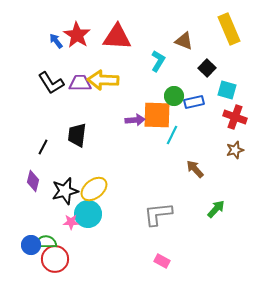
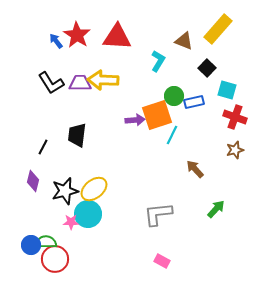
yellow rectangle: moved 11 px left; rotated 64 degrees clockwise
orange square: rotated 20 degrees counterclockwise
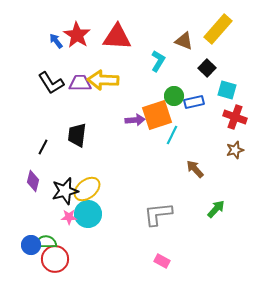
yellow ellipse: moved 7 px left
pink star: moved 2 px left, 5 px up
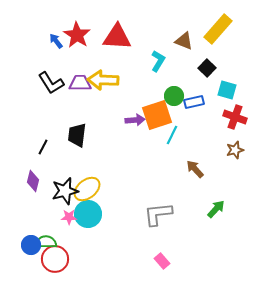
pink rectangle: rotated 21 degrees clockwise
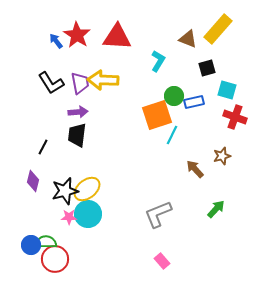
brown triangle: moved 4 px right, 2 px up
black square: rotated 30 degrees clockwise
purple trapezoid: rotated 80 degrees clockwise
purple arrow: moved 57 px left, 8 px up
brown star: moved 13 px left, 6 px down
gray L-shape: rotated 16 degrees counterclockwise
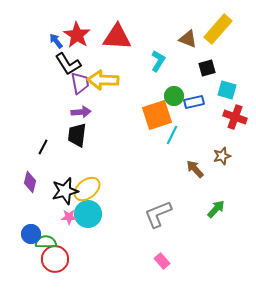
black L-shape: moved 17 px right, 19 px up
purple arrow: moved 3 px right
purple diamond: moved 3 px left, 1 px down
blue circle: moved 11 px up
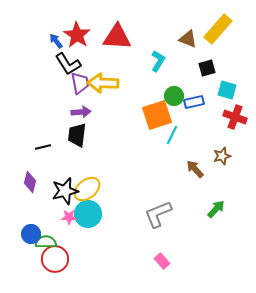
yellow arrow: moved 3 px down
black line: rotated 49 degrees clockwise
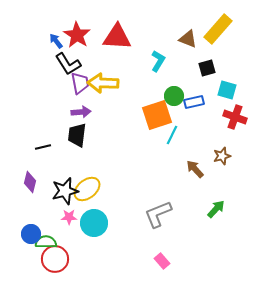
cyan circle: moved 6 px right, 9 px down
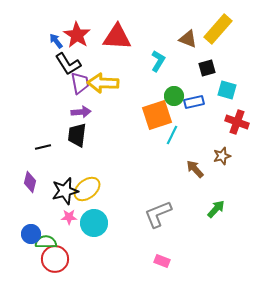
red cross: moved 2 px right, 5 px down
pink rectangle: rotated 28 degrees counterclockwise
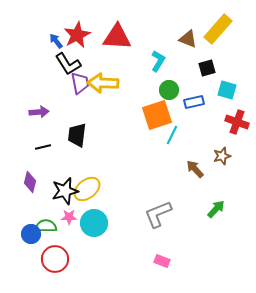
red star: rotated 12 degrees clockwise
green circle: moved 5 px left, 6 px up
purple arrow: moved 42 px left
green semicircle: moved 16 px up
